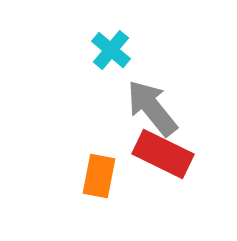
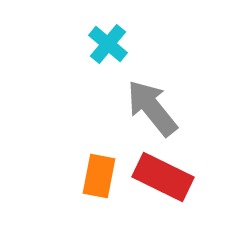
cyan cross: moved 3 px left, 6 px up
red rectangle: moved 23 px down
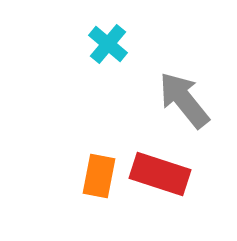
gray arrow: moved 32 px right, 8 px up
red rectangle: moved 3 px left, 3 px up; rotated 8 degrees counterclockwise
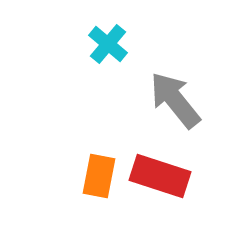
gray arrow: moved 9 px left
red rectangle: moved 2 px down
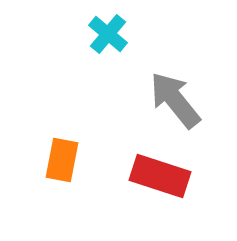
cyan cross: moved 10 px up
orange rectangle: moved 37 px left, 16 px up
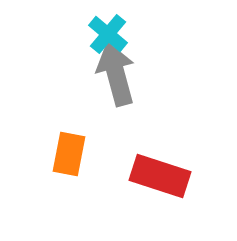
gray arrow: moved 59 px left, 26 px up; rotated 24 degrees clockwise
orange rectangle: moved 7 px right, 6 px up
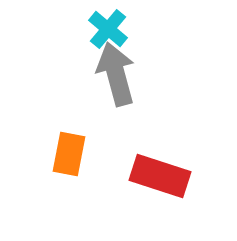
cyan cross: moved 5 px up
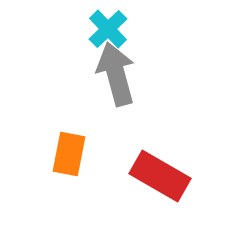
cyan cross: rotated 6 degrees clockwise
red rectangle: rotated 12 degrees clockwise
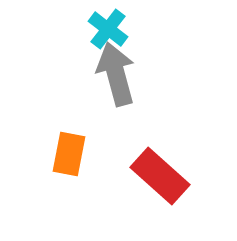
cyan cross: rotated 9 degrees counterclockwise
red rectangle: rotated 12 degrees clockwise
